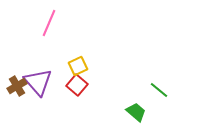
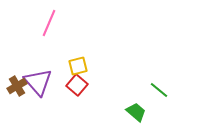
yellow square: rotated 12 degrees clockwise
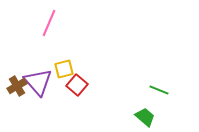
yellow square: moved 14 px left, 3 px down
green line: rotated 18 degrees counterclockwise
green trapezoid: moved 9 px right, 5 px down
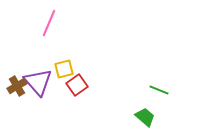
red square: rotated 15 degrees clockwise
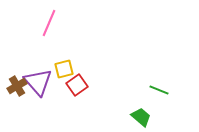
green trapezoid: moved 4 px left
